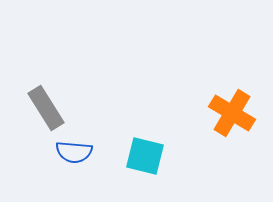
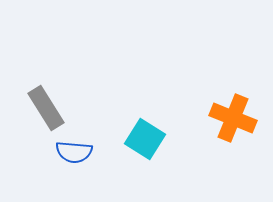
orange cross: moved 1 px right, 5 px down; rotated 9 degrees counterclockwise
cyan square: moved 17 px up; rotated 18 degrees clockwise
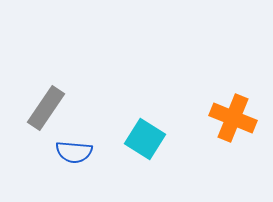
gray rectangle: rotated 66 degrees clockwise
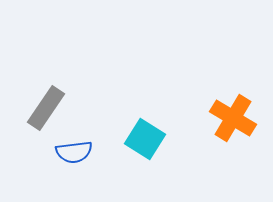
orange cross: rotated 9 degrees clockwise
blue semicircle: rotated 12 degrees counterclockwise
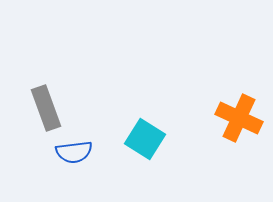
gray rectangle: rotated 54 degrees counterclockwise
orange cross: moved 6 px right; rotated 6 degrees counterclockwise
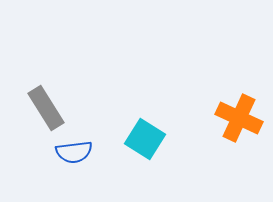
gray rectangle: rotated 12 degrees counterclockwise
